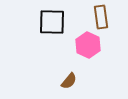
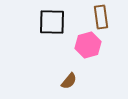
pink hexagon: rotated 20 degrees clockwise
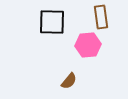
pink hexagon: rotated 10 degrees clockwise
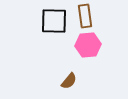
brown rectangle: moved 16 px left, 1 px up
black square: moved 2 px right, 1 px up
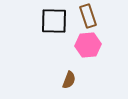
brown rectangle: moved 3 px right; rotated 10 degrees counterclockwise
brown semicircle: moved 1 px up; rotated 18 degrees counterclockwise
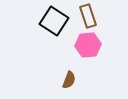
black square: rotated 32 degrees clockwise
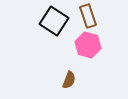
pink hexagon: rotated 20 degrees clockwise
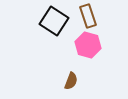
brown semicircle: moved 2 px right, 1 px down
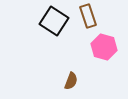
pink hexagon: moved 16 px right, 2 px down
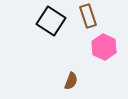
black square: moved 3 px left
pink hexagon: rotated 10 degrees clockwise
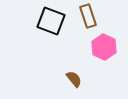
black square: rotated 12 degrees counterclockwise
brown semicircle: moved 3 px right, 2 px up; rotated 60 degrees counterclockwise
